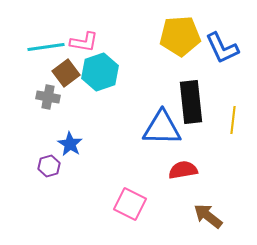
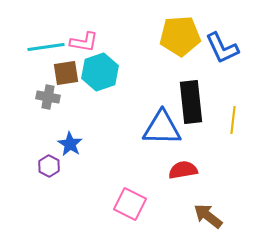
brown square: rotated 28 degrees clockwise
purple hexagon: rotated 15 degrees counterclockwise
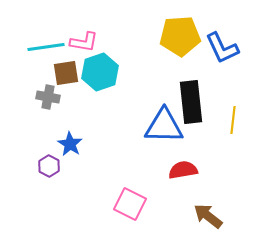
blue triangle: moved 2 px right, 2 px up
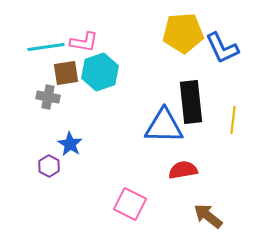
yellow pentagon: moved 3 px right, 3 px up
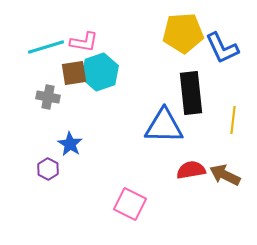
cyan line: rotated 9 degrees counterclockwise
brown square: moved 8 px right
black rectangle: moved 9 px up
purple hexagon: moved 1 px left, 3 px down
red semicircle: moved 8 px right
brown arrow: moved 17 px right, 41 px up; rotated 12 degrees counterclockwise
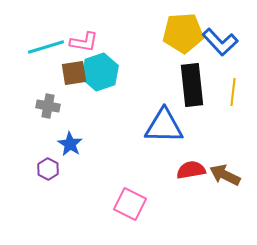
blue L-shape: moved 2 px left, 6 px up; rotated 18 degrees counterclockwise
black rectangle: moved 1 px right, 8 px up
gray cross: moved 9 px down
yellow line: moved 28 px up
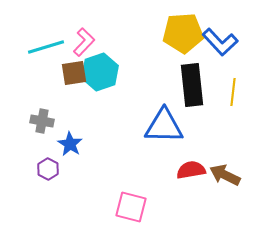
pink L-shape: rotated 56 degrees counterclockwise
gray cross: moved 6 px left, 15 px down
pink square: moved 1 px right, 3 px down; rotated 12 degrees counterclockwise
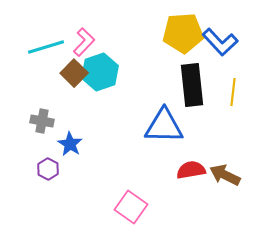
brown square: rotated 36 degrees counterclockwise
pink square: rotated 20 degrees clockwise
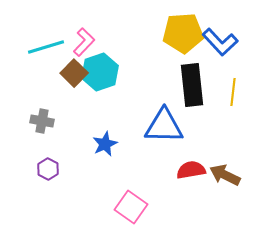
blue star: moved 35 px right; rotated 15 degrees clockwise
